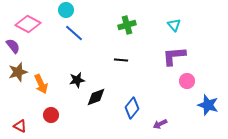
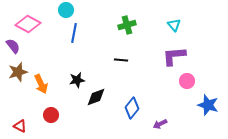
blue line: rotated 60 degrees clockwise
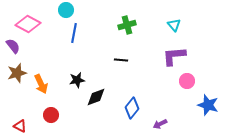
brown star: moved 1 px left, 1 px down
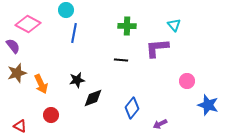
green cross: moved 1 px down; rotated 18 degrees clockwise
purple L-shape: moved 17 px left, 8 px up
black diamond: moved 3 px left, 1 px down
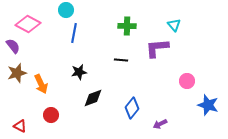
black star: moved 2 px right, 8 px up
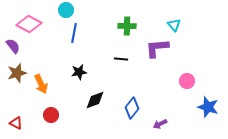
pink diamond: moved 1 px right
black line: moved 1 px up
black diamond: moved 2 px right, 2 px down
blue star: moved 2 px down
red triangle: moved 4 px left, 3 px up
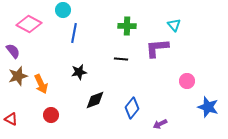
cyan circle: moved 3 px left
purple semicircle: moved 5 px down
brown star: moved 1 px right, 3 px down
red triangle: moved 5 px left, 4 px up
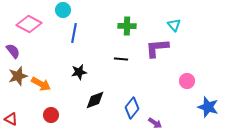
orange arrow: rotated 36 degrees counterclockwise
purple arrow: moved 5 px left, 1 px up; rotated 120 degrees counterclockwise
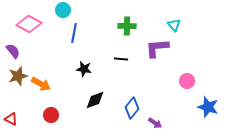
black star: moved 5 px right, 3 px up; rotated 21 degrees clockwise
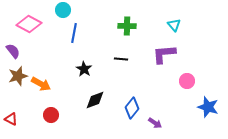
purple L-shape: moved 7 px right, 6 px down
black star: rotated 21 degrees clockwise
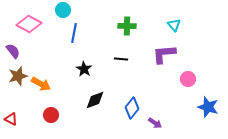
pink circle: moved 1 px right, 2 px up
